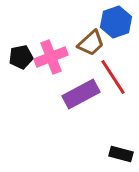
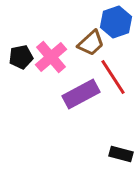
pink cross: rotated 20 degrees counterclockwise
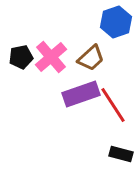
brown trapezoid: moved 15 px down
red line: moved 28 px down
purple rectangle: rotated 9 degrees clockwise
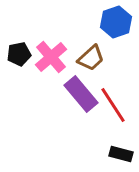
black pentagon: moved 2 px left, 3 px up
purple rectangle: rotated 69 degrees clockwise
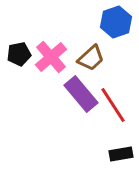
black rectangle: rotated 25 degrees counterclockwise
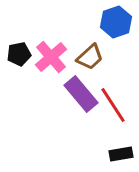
brown trapezoid: moved 1 px left, 1 px up
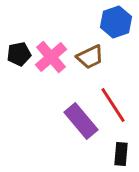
brown trapezoid: rotated 16 degrees clockwise
purple rectangle: moved 27 px down
black rectangle: rotated 75 degrees counterclockwise
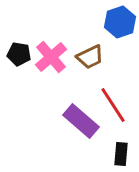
blue hexagon: moved 4 px right
black pentagon: rotated 20 degrees clockwise
purple rectangle: rotated 9 degrees counterclockwise
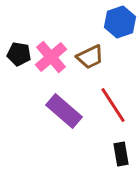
purple rectangle: moved 17 px left, 10 px up
black rectangle: rotated 15 degrees counterclockwise
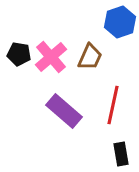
brown trapezoid: rotated 40 degrees counterclockwise
red line: rotated 45 degrees clockwise
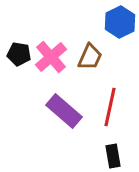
blue hexagon: rotated 8 degrees counterclockwise
red line: moved 3 px left, 2 px down
black rectangle: moved 8 px left, 2 px down
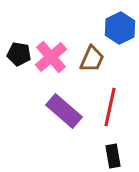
blue hexagon: moved 6 px down
brown trapezoid: moved 2 px right, 2 px down
